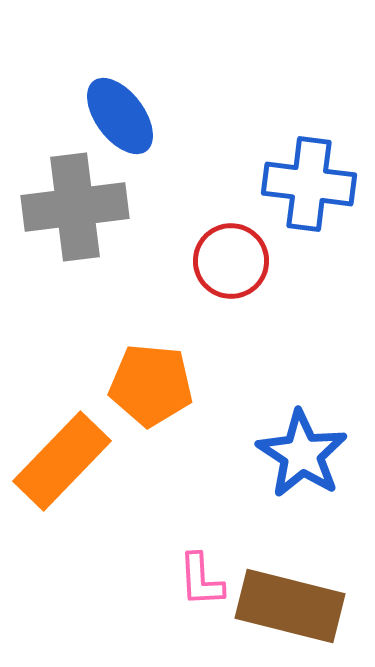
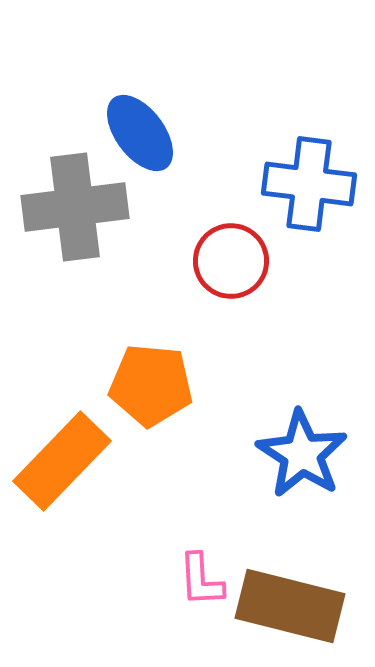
blue ellipse: moved 20 px right, 17 px down
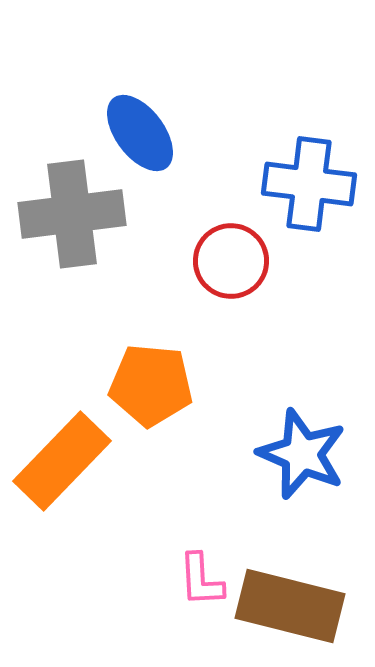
gray cross: moved 3 px left, 7 px down
blue star: rotated 10 degrees counterclockwise
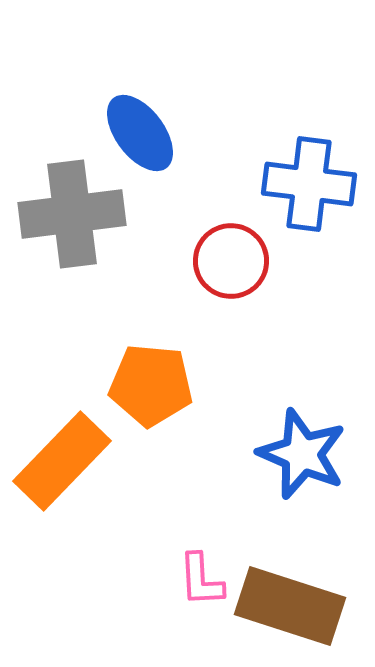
brown rectangle: rotated 4 degrees clockwise
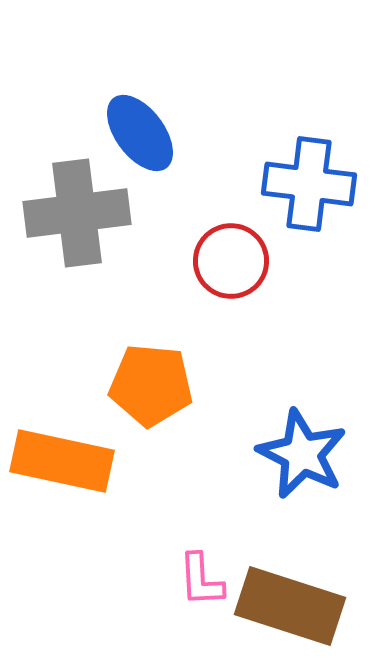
gray cross: moved 5 px right, 1 px up
blue star: rotated 4 degrees clockwise
orange rectangle: rotated 58 degrees clockwise
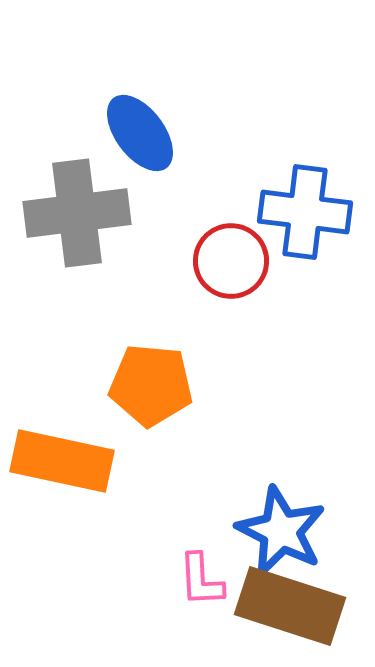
blue cross: moved 4 px left, 28 px down
blue star: moved 21 px left, 77 px down
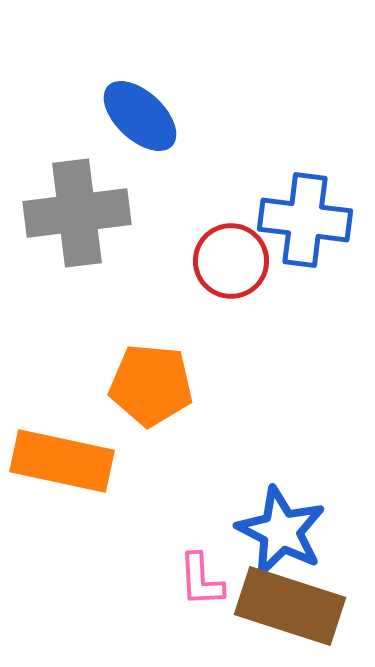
blue ellipse: moved 17 px up; rotated 10 degrees counterclockwise
blue cross: moved 8 px down
